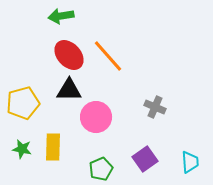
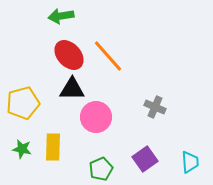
black triangle: moved 3 px right, 1 px up
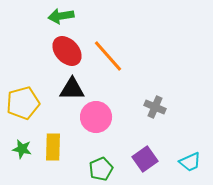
red ellipse: moved 2 px left, 4 px up
cyan trapezoid: rotated 70 degrees clockwise
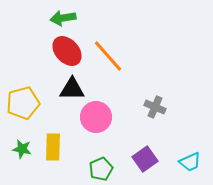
green arrow: moved 2 px right, 2 px down
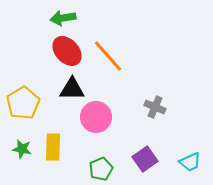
yellow pentagon: rotated 16 degrees counterclockwise
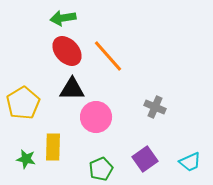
green star: moved 4 px right, 10 px down
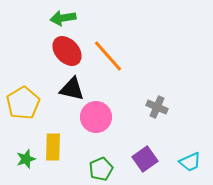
black triangle: rotated 12 degrees clockwise
gray cross: moved 2 px right
green star: rotated 30 degrees counterclockwise
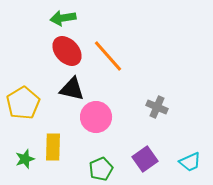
green star: moved 1 px left
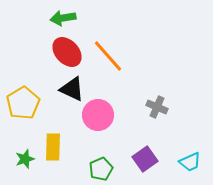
red ellipse: moved 1 px down
black triangle: rotated 12 degrees clockwise
pink circle: moved 2 px right, 2 px up
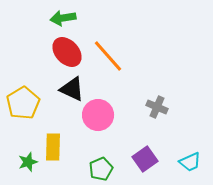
green star: moved 3 px right, 3 px down
